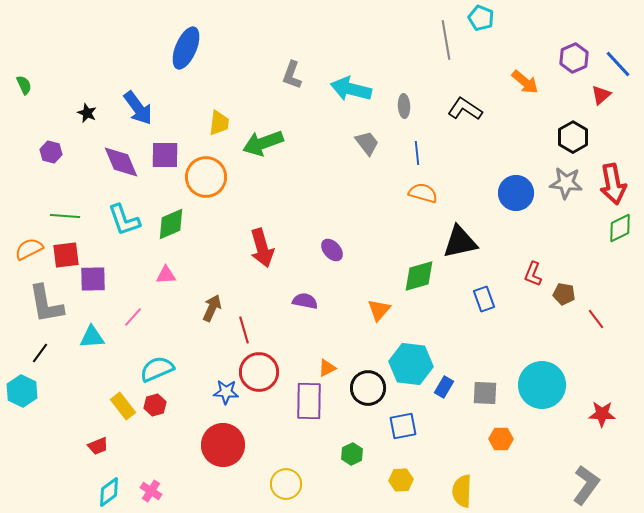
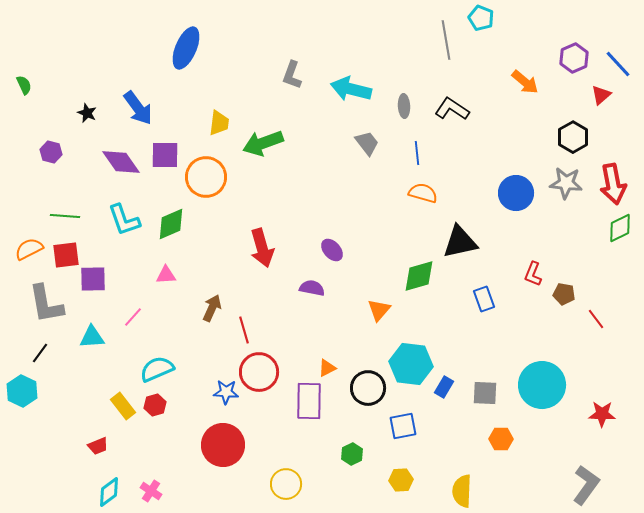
black L-shape at (465, 109): moved 13 px left
purple diamond at (121, 162): rotated 12 degrees counterclockwise
purple semicircle at (305, 301): moved 7 px right, 13 px up
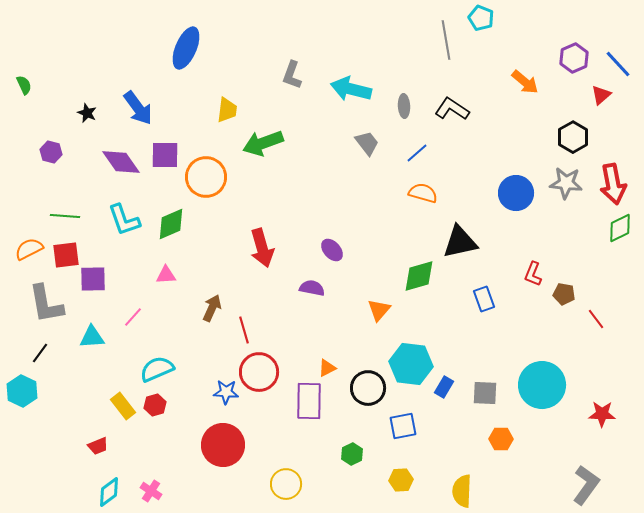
yellow trapezoid at (219, 123): moved 8 px right, 13 px up
blue line at (417, 153): rotated 55 degrees clockwise
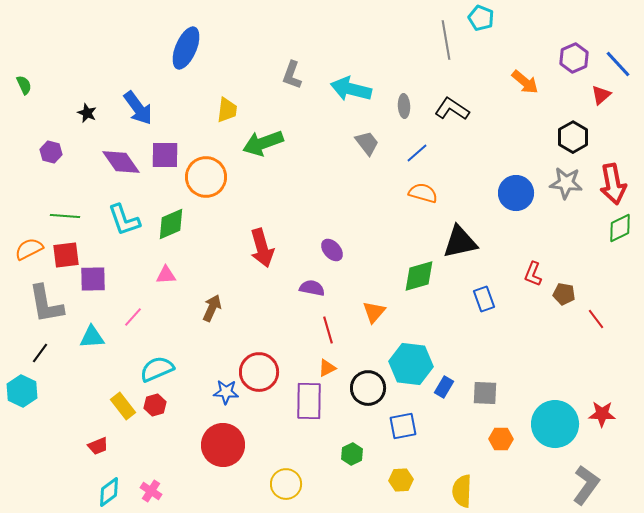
orange triangle at (379, 310): moved 5 px left, 2 px down
red line at (244, 330): moved 84 px right
cyan circle at (542, 385): moved 13 px right, 39 px down
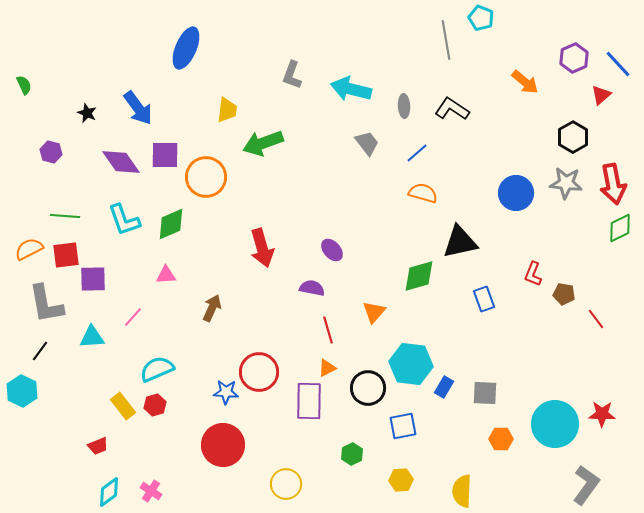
black line at (40, 353): moved 2 px up
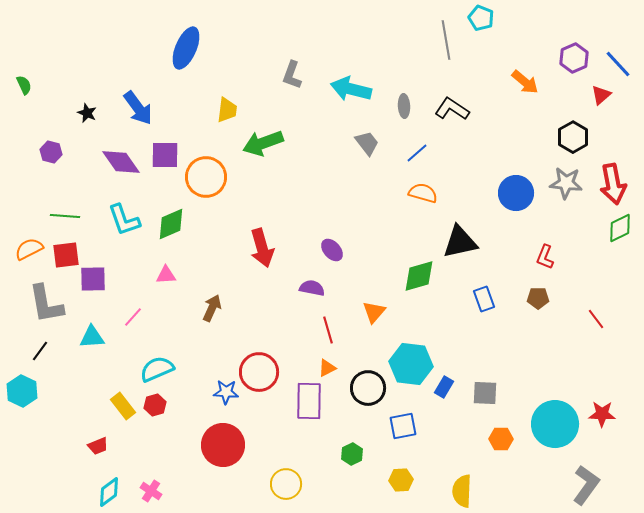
red L-shape at (533, 274): moved 12 px right, 17 px up
brown pentagon at (564, 294): moved 26 px left, 4 px down; rotated 10 degrees counterclockwise
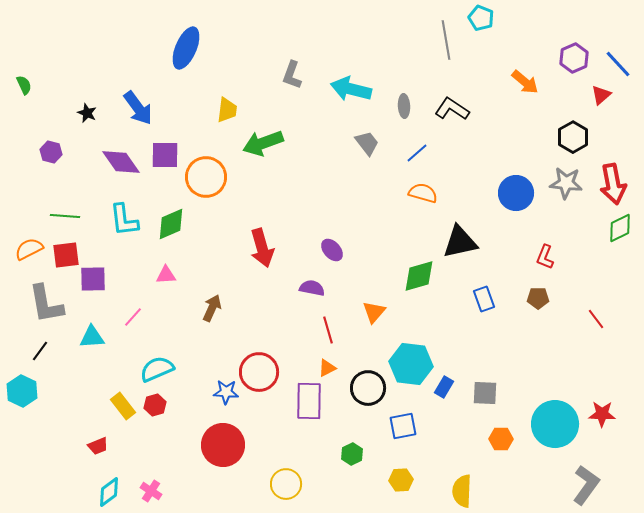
cyan L-shape at (124, 220): rotated 12 degrees clockwise
